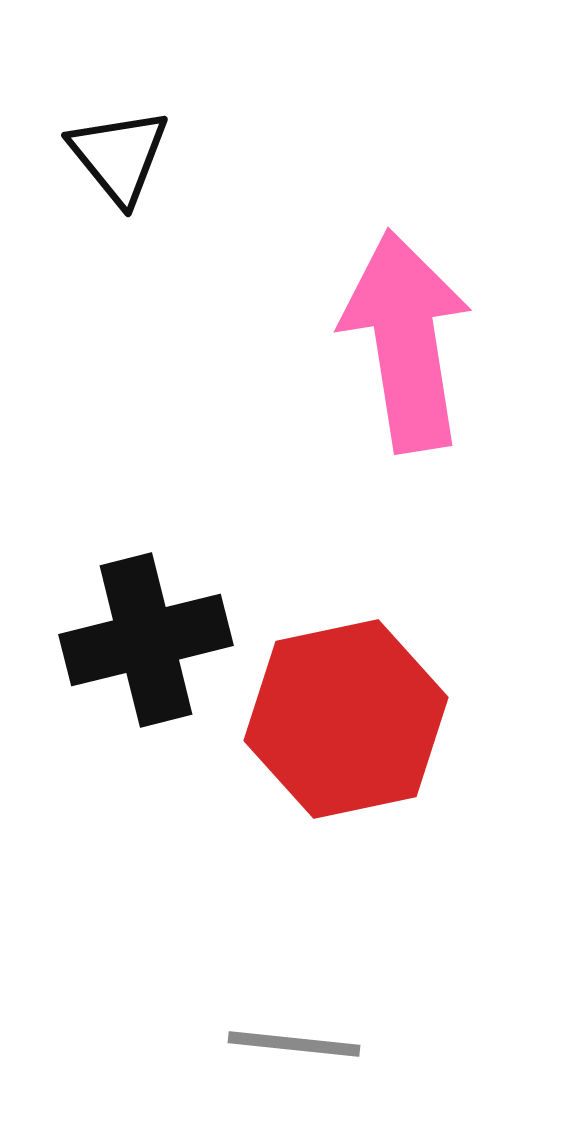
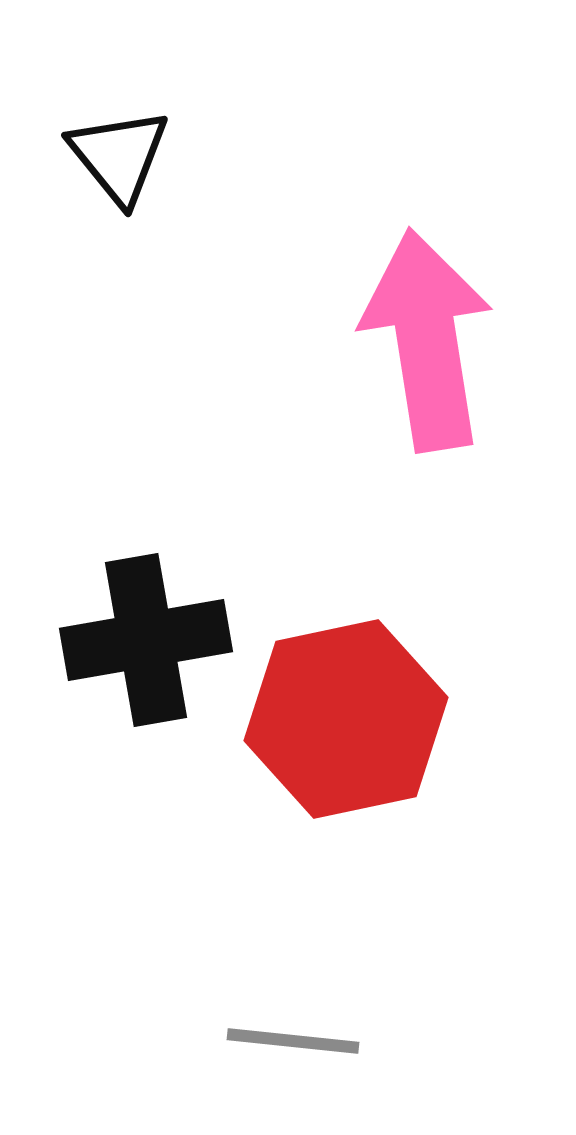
pink arrow: moved 21 px right, 1 px up
black cross: rotated 4 degrees clockwise
gray line: moved 1 px left, 3 px up
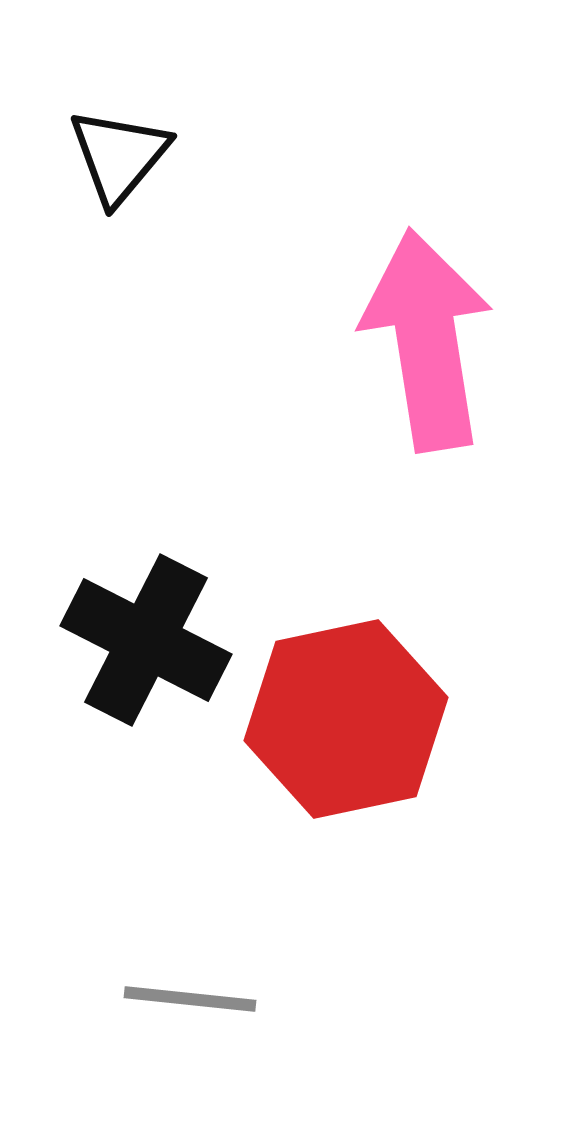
black triangle: rotated 19 degrees clockwise
black cross: rotated 37 degrees clockwise
gray line: moved 103 px left, 42 px up
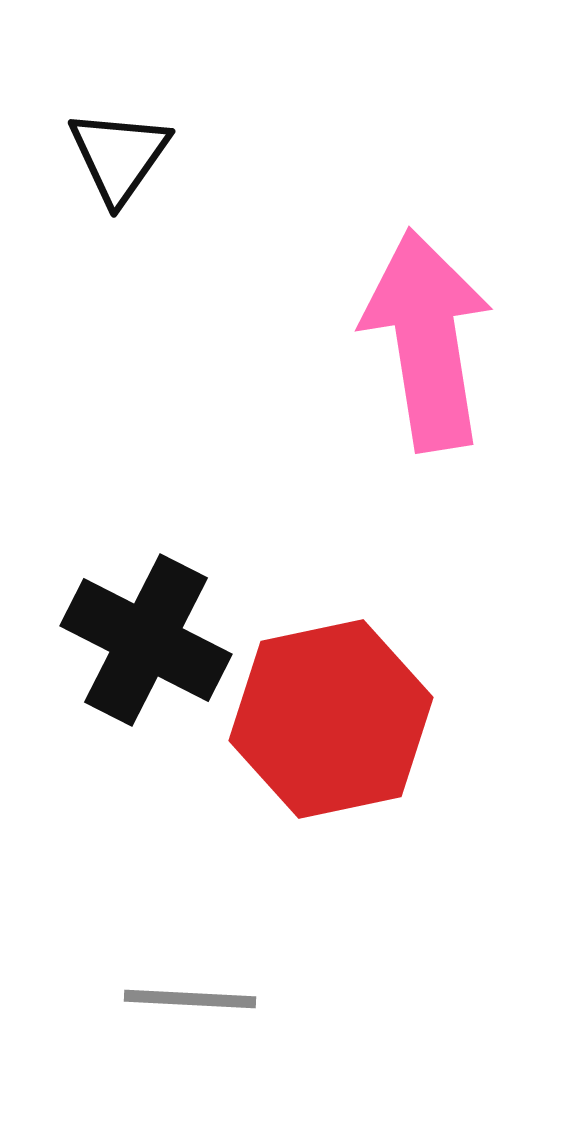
black triangle: rotated 5 degrees counterclockwise
red hexagon: moved 15 px left
gray line: rotated 3 degrees counterclockwise
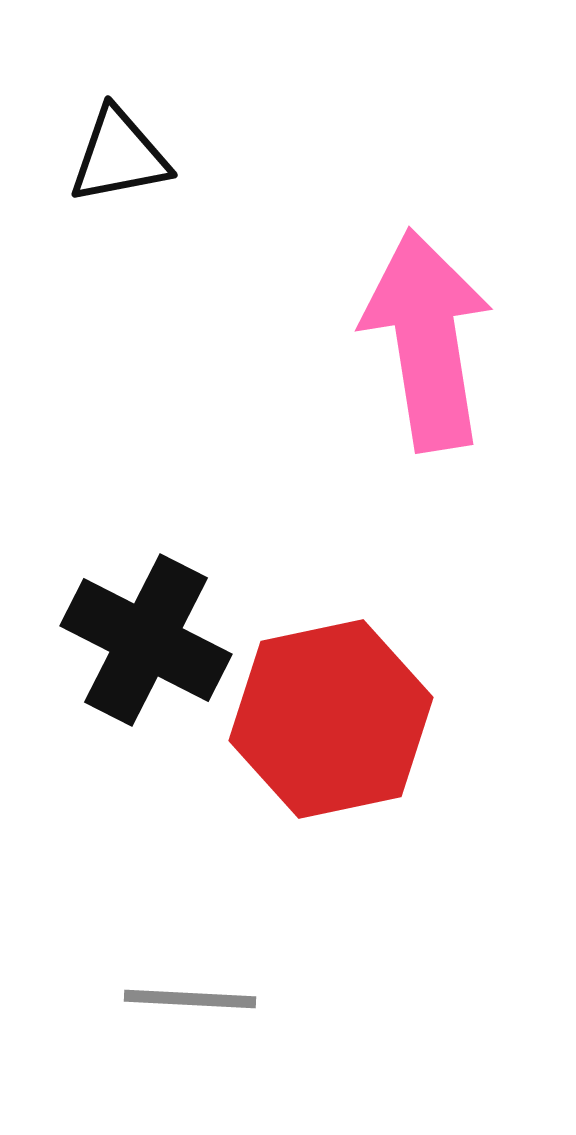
black triangle: rotated 44 degrees clockwise
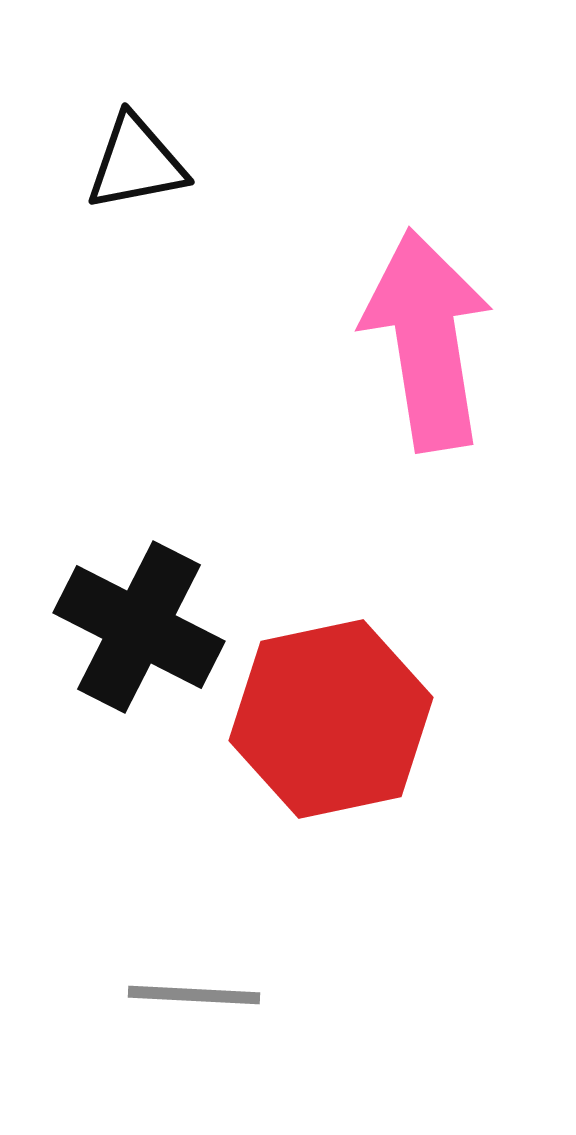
black triangle: moved 17 px right, 7 px down
black cross: moved 7 px left, 13 px up
gray line: moved 4 px right, 4 px up
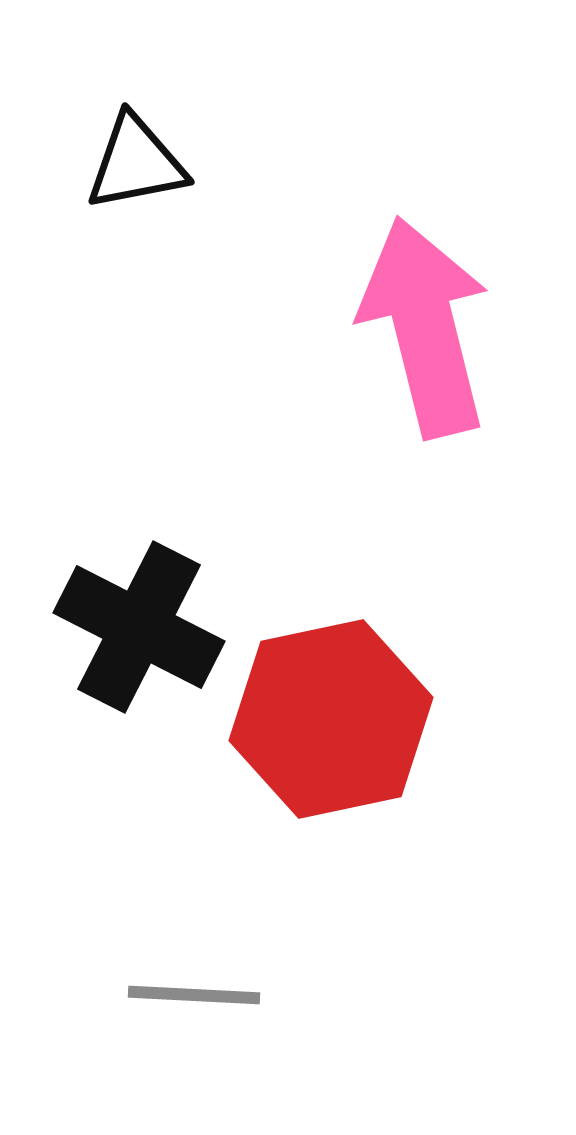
pink arrow: moved 2 px left, 13 px up; rotated 5 degrees counterclockwise
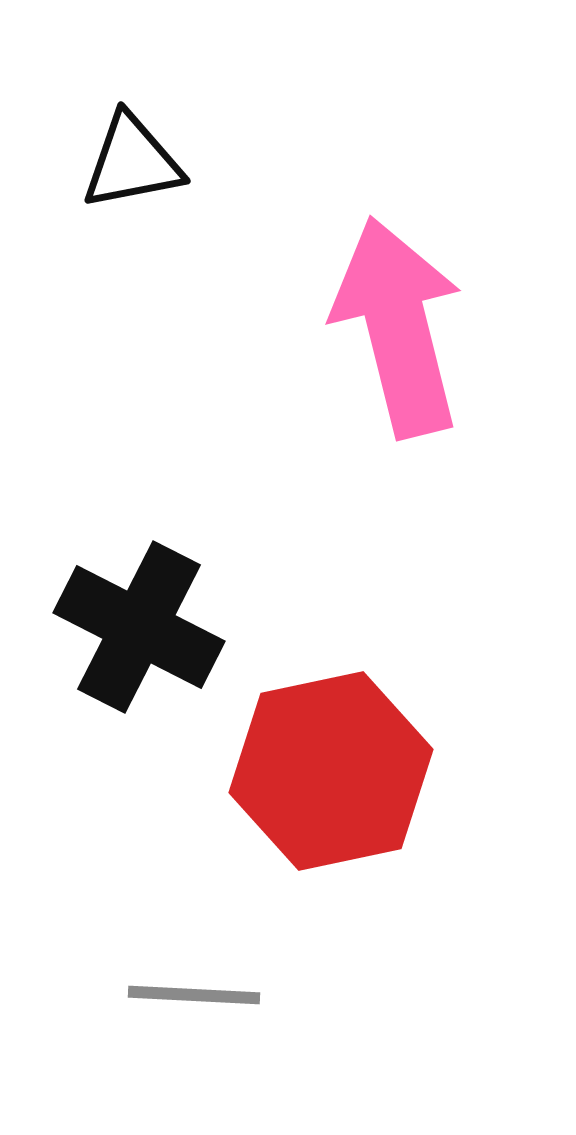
black triangle: moved 4 px left, 1 px up
pink arrow: moved 27 px left
red hexagon: moved 52 px down
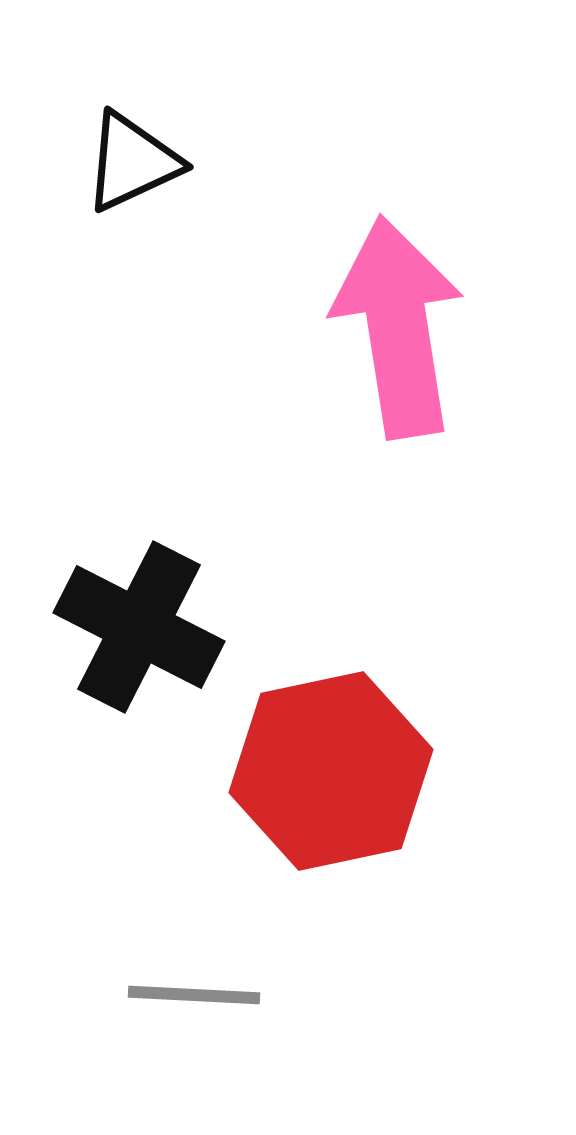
black triangle: rotated 14 degrees counterclockwise
pink arrow: rotated 5 degrees clockwise
